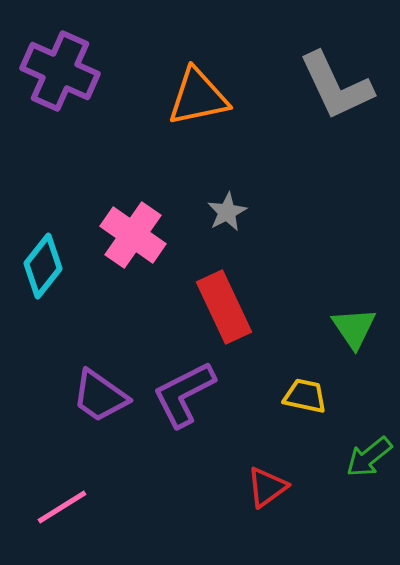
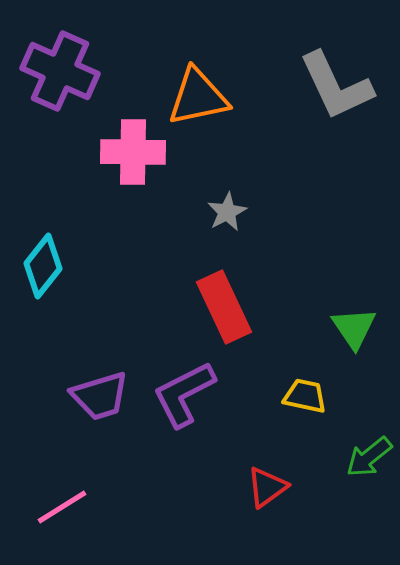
pink cross: moved 83 px up; rotated 34 degrees counterclockwise
purple trapezoid: rotated 52 degrees counterclockwise
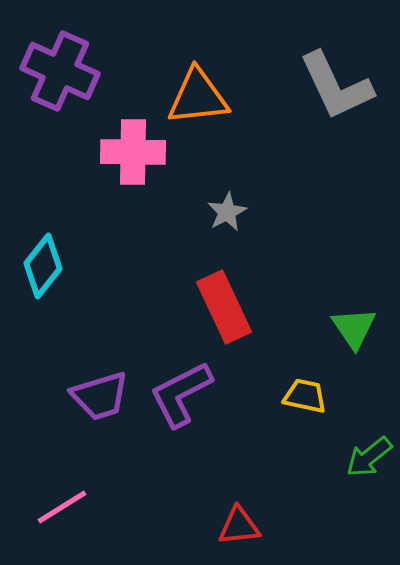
orange triangle: rotated 6 degrees clockwise
purple L-shape: moved 3 px left
red triangle: moved 28 px left, 39 px down; rotated 30 degrees clockwise
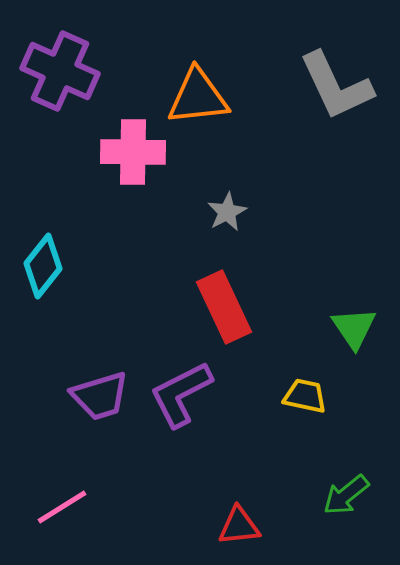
green arrow: moved 23 px left, 38 px down
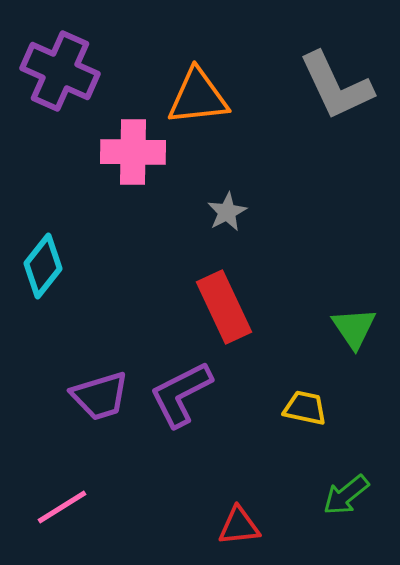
yellow trapezoid: moved 12 px down
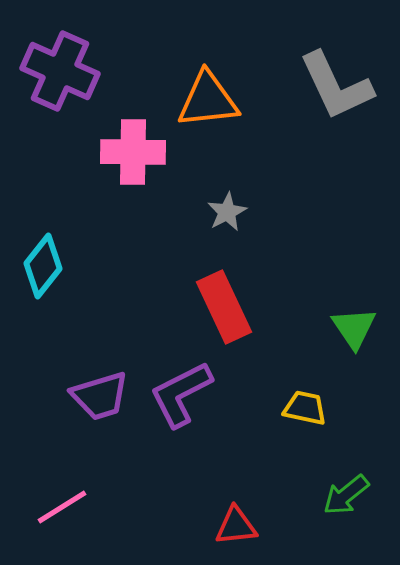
orange triangle: moved 10 px right, 3 px down
red triangle: moved 3 px left
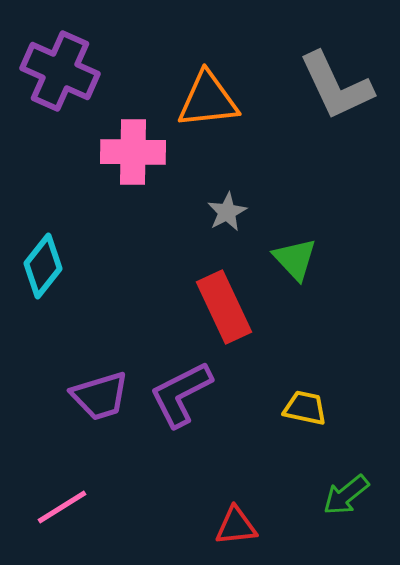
green triangle: moved 59 px left, 69 px up; rotated 9 degrees counterclockwise
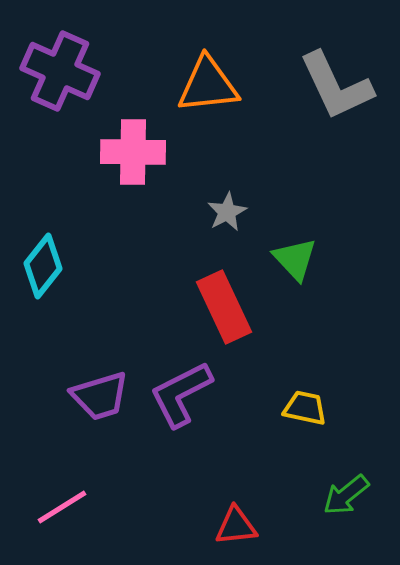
orange triangle: moved 15 px up
